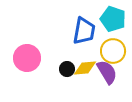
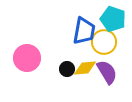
yellow circle: moved 9 px left, 9 px up
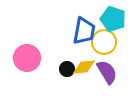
yellow diamond: moved 1 px left, 1 px up
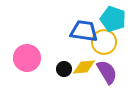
blue trapezoid: rotated 92 degrees counterclockwise
black circle: moved 3 px left
